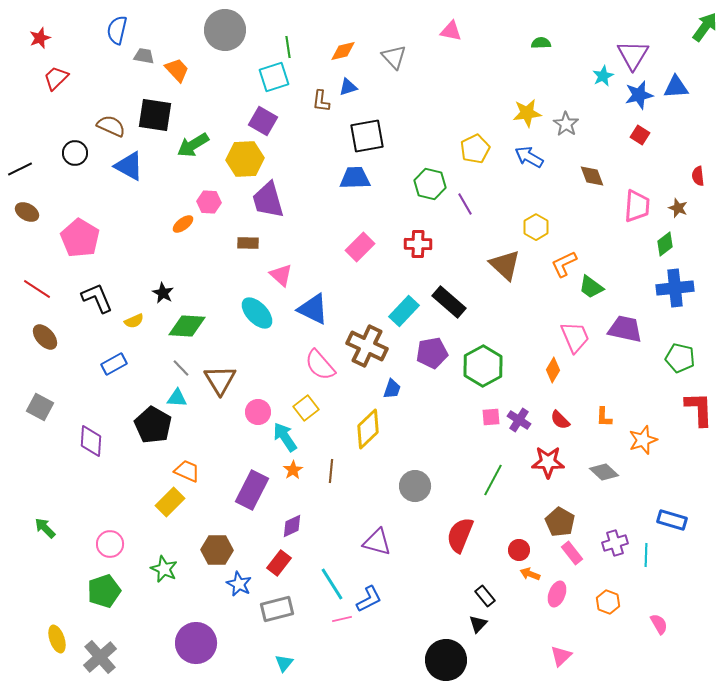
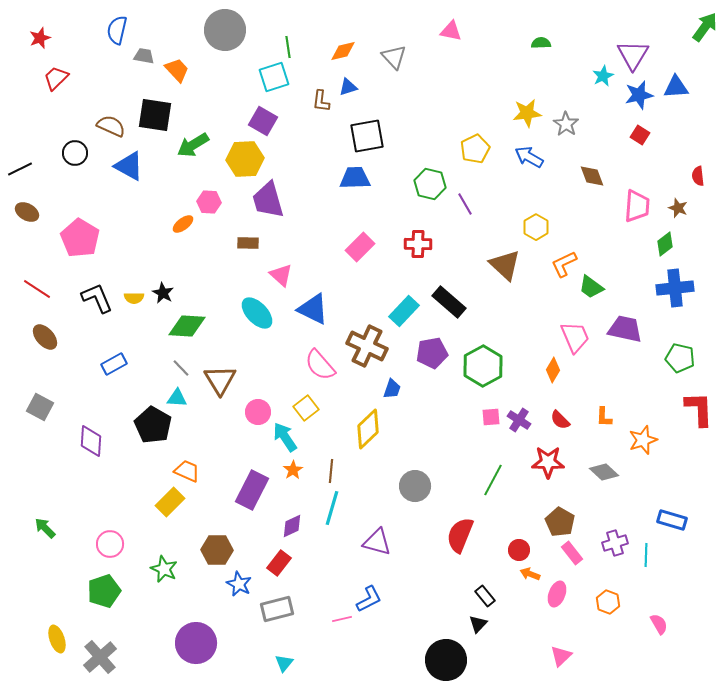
yellow semicircle at (134, 321): moved 23 px up; rotated 24 degrees clockwise
cyan line at (332, 584): moved 76 px up; rotated 48 degrees clockwise
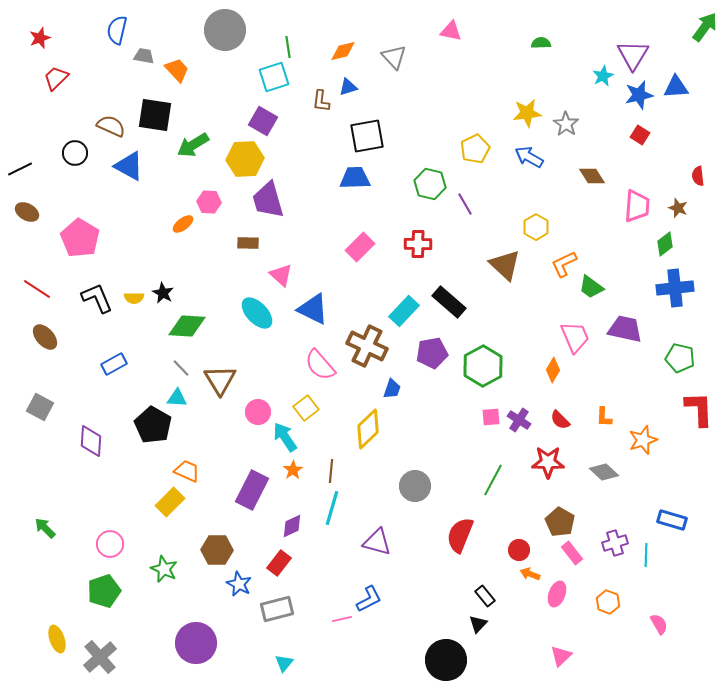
brown diamond at (592, 176): rotated 12 degrees counterclockwise
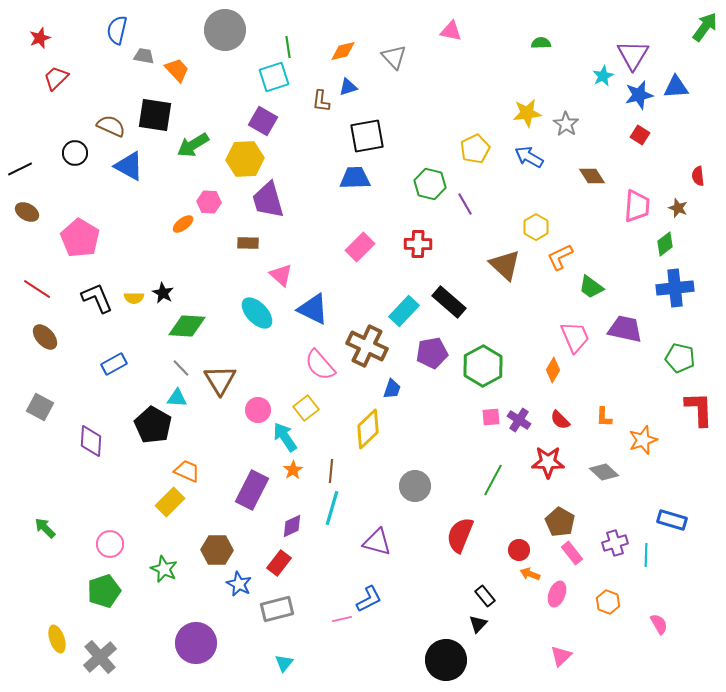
orange L-shape at (564, 264): moved 4 px left, 7 px up
pink circle at (258, 412): moved 2 px up
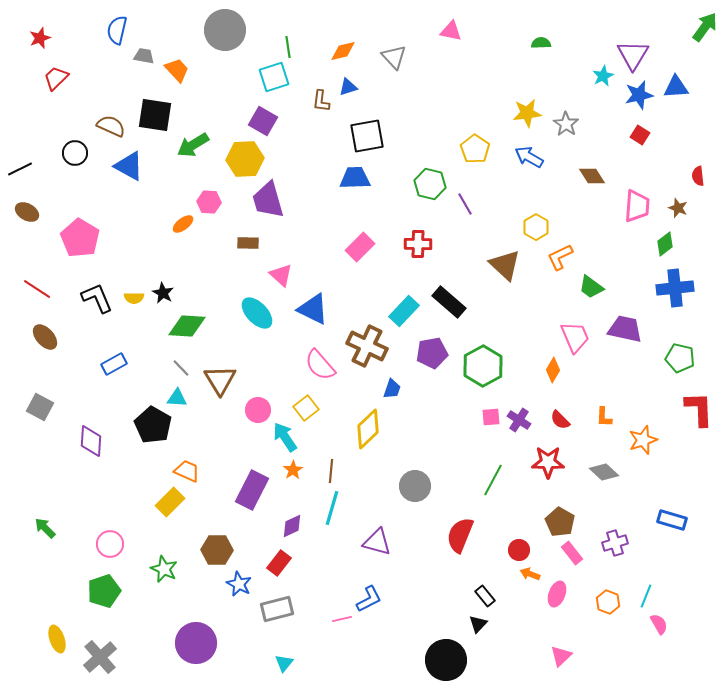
yellow pentagon at (475, 149): rotated 12 degrees counterclockwise
cyan line at (646, 555): moved 41 px down; rotated 20 degrees clockwise
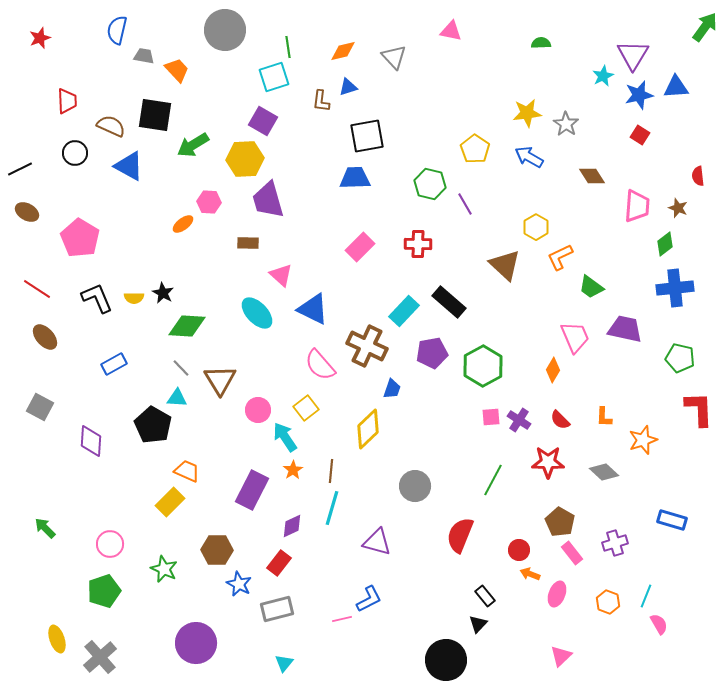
red trapezoid at (56, 78): moved 11 px right, 23 px down; rotated 132 degrees clockwise
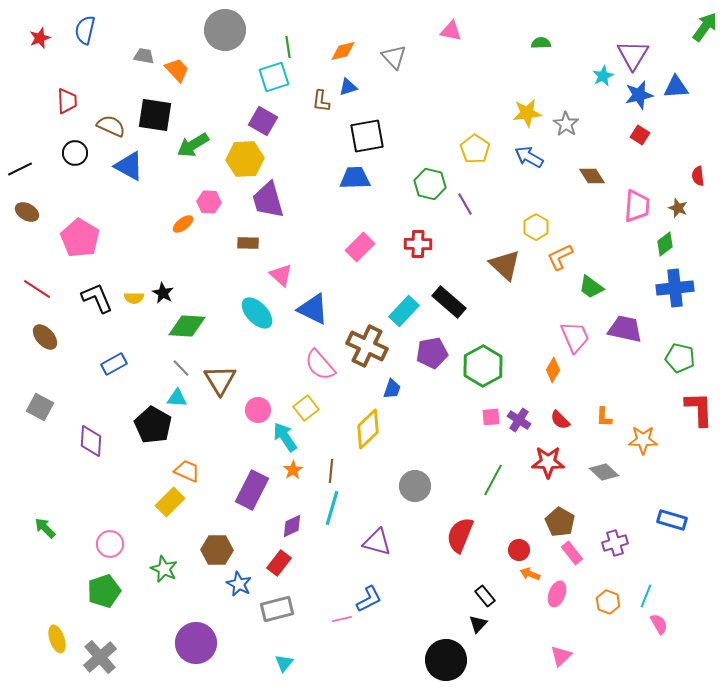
blue semicircle at (117, 30): moved 32 px left
orange star at (643, 440): rotated 20 degrees clockwise
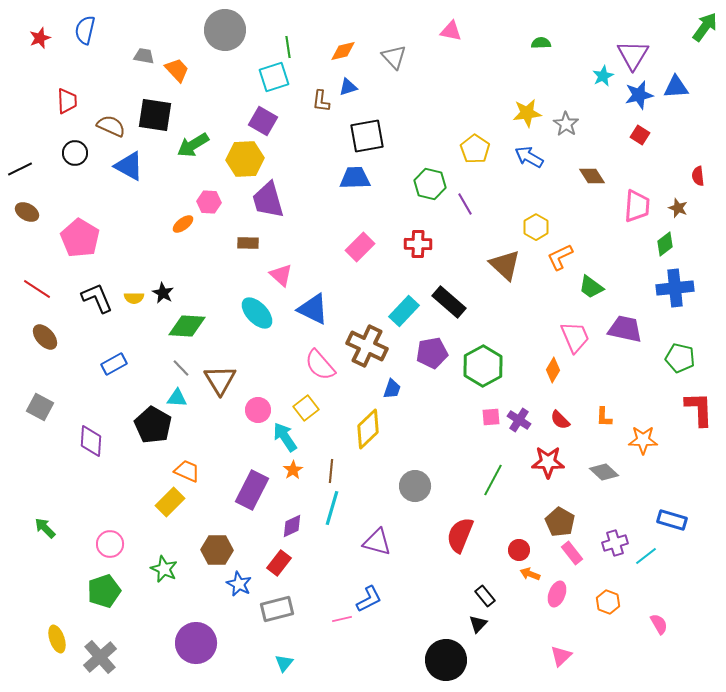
cyan line at (646, 596): moved 40 px up; rotated 30 degrees clockwise
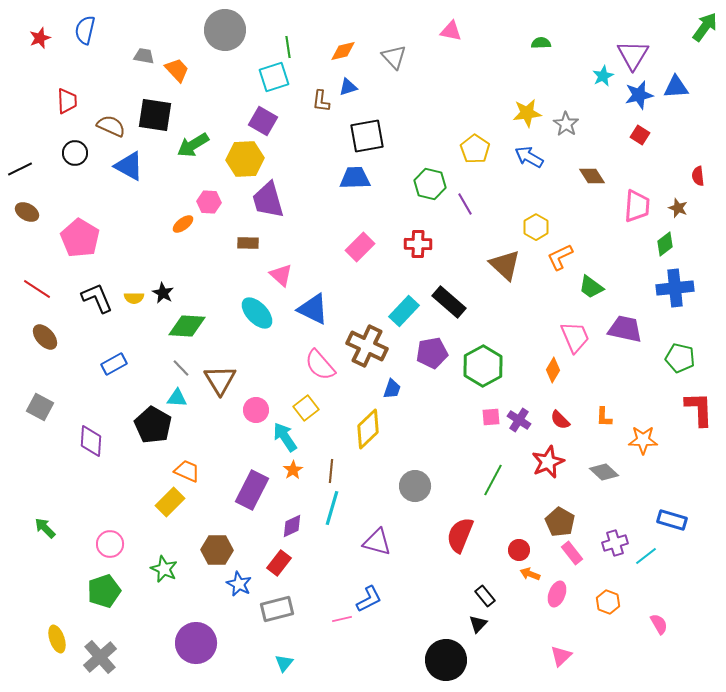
pink circle at (258, 410): moved 2 px left
red star at (548, 462): rotated 24 degrees counterclockwise
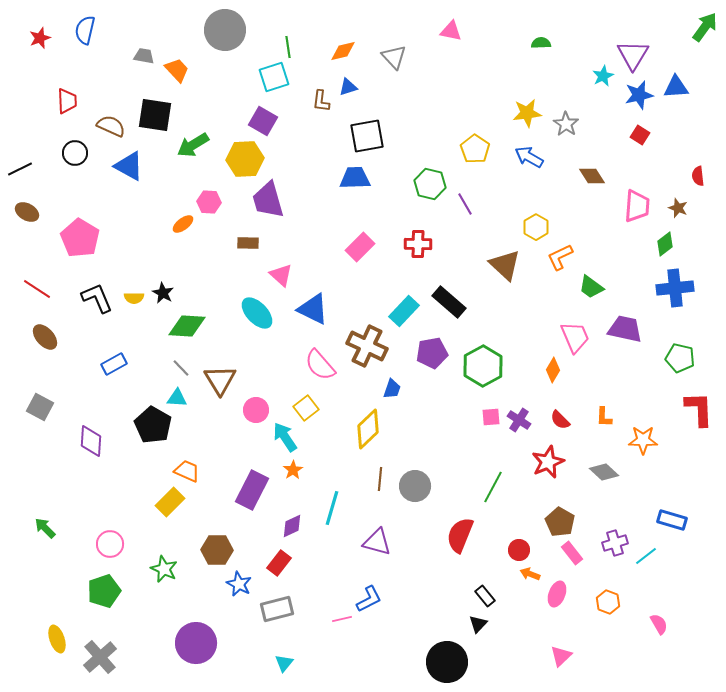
brown line at (331, 471): moved 49 px right, 8 px down
green line at (493, 480): moved 7 px down
black circle at (446, 660): moved 1 px right, 2 px down
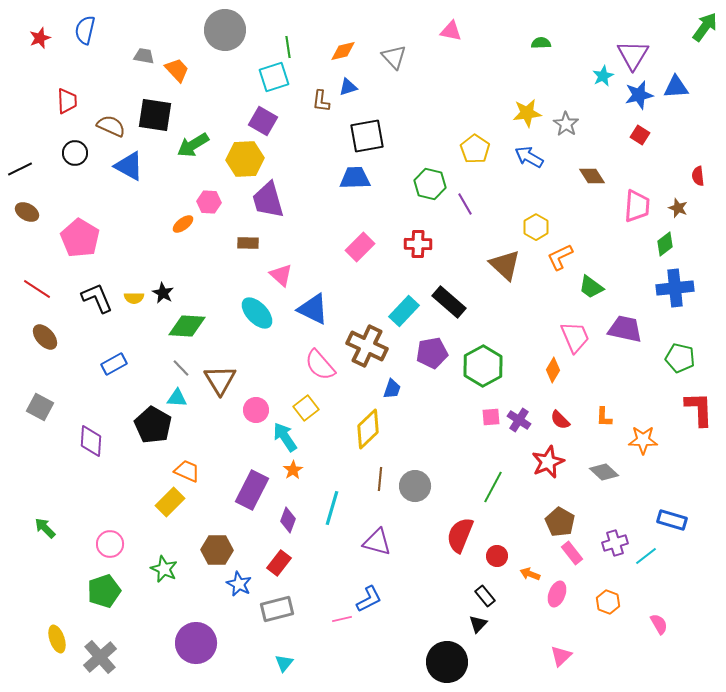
purple diamond at (292, 526): moved 4 px left, 6 px up; rotated 45 degrees counterclockwise
red circle at (519, 550): moved 22 px left, 6 px down
